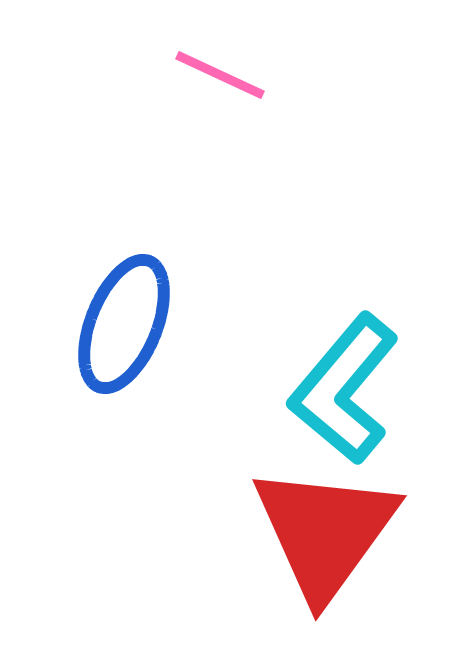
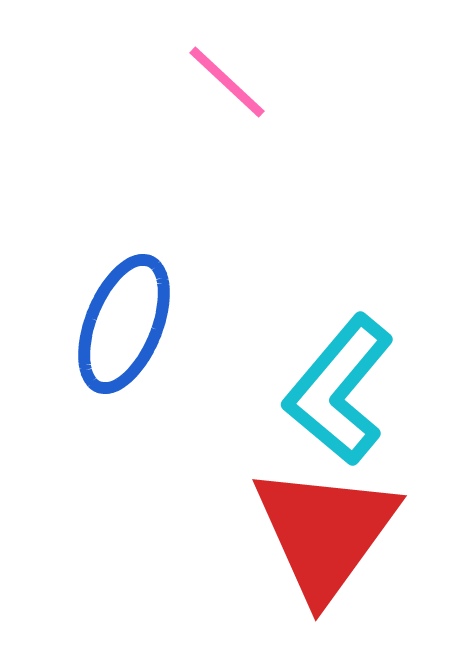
pink line: moved 7 px right, 7 px down; rotated 18 degrees clockwise
cyan L-shape: moved 5 px left, 1 px down
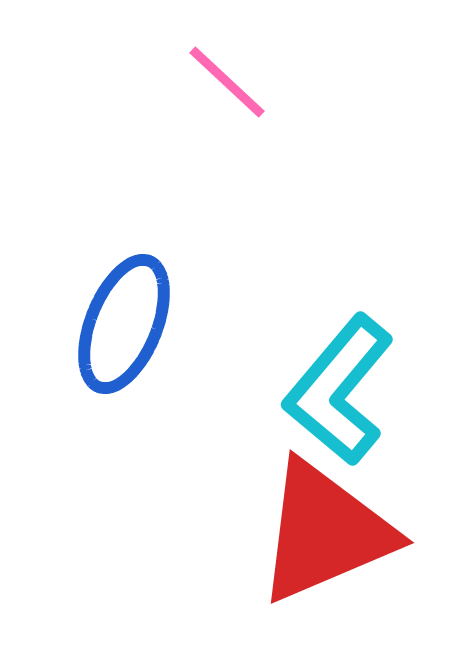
red triangle: rotated 31 degrees clockwise
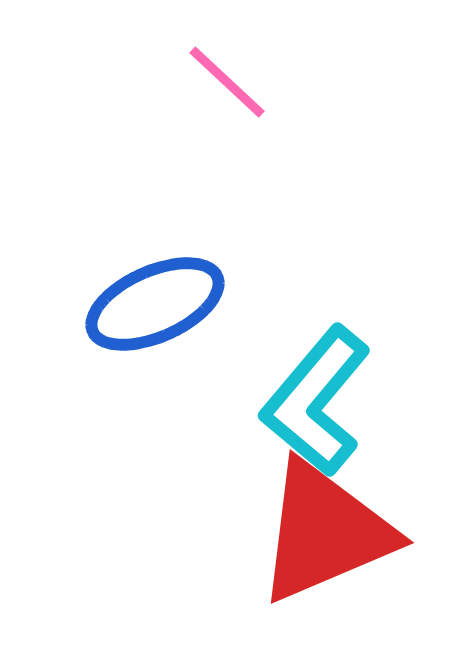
blue ellipse: moved 31 px right, 20 px up; rotated 44 degrees clockwise
cyan L-shape: moved 23 px left, 11 px down
